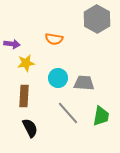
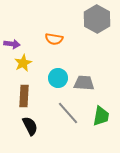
yellow star: moved 3 px left; rotated 18 degrees counterclockwise
black semicircle: moved 2 px up
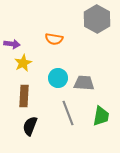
gray line: rotated 20 degrees clockwise
black semicircle: rotated 132 degrees counterclockwise
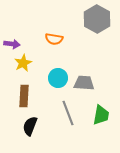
green trapezoid: moved 1 px up
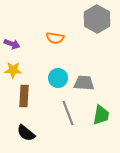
orange semicircle: moved 1 px right, 1 px up
purple arrow: rotated 14 degrees clockwise
yellow star: moved 10 px left, 7 px down; rotated 30 degrees clockwise
black semicircle: moved 4 px left, 7 px down; rotated 72 degrees counterclockwise
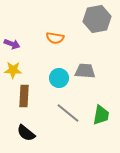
gray hexagon: rotated 20 degrees clockwise
cyan circle: moved 1 px right
gray trapezoid: moved 1 px right, 12 px up
gray line: rotated 30 degrees counterclockwise
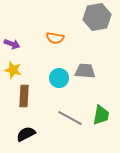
gray hexagon: moved 2 px up
yellow star: rotated 12 degrees clockwise
gray line: moved 2 px right, 5 px down; rotated 10 degrees counterclockwise
black semicircle: moved 1 px down; rotated 114 degrees clockwise
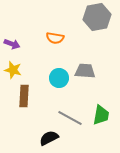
black semicircle: moved 23 px right, 4 px down
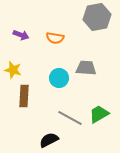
purple arrow: moved 9 px right, 9 px up
gray trapezoid: moved 1 px right, 3 px up
green trapezoid: moved 2 px left, 1 px up; rotated 130 degrees counterclockwise
black semicircle: moved 2 px down
